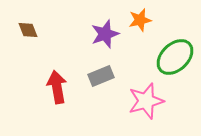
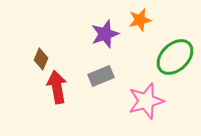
brown diamond: moved 13 px right, 29 px down; rotated 45 degrees clockwise
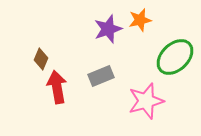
purple star: moved 3 px right, 5 px up
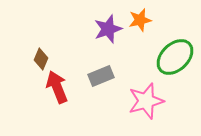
red arrow: rotated 12 degrees counterclockwise
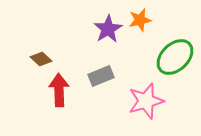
purple star: rotated 12 degrees counterclockwise
brown diamond: rotated 70 degrees counterclockwise
red arrow: moved 2 px right, 3 px down; rotated 20 degrees clockwise
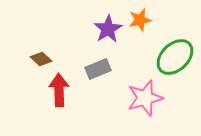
gray rectangle: moved 3 px left, 7 px up
pink star: moved 1 px left, 3 px up
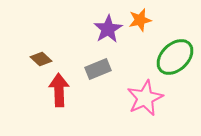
pink star: rotated 9 degrees counterclockwise
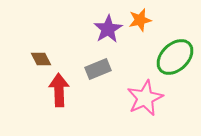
brown diamond: rotated 20 degrees clockwise
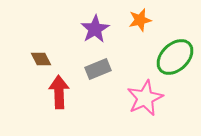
purple star: moved 13 px left
red arrow: moved 2 px down
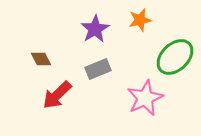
red arrow: moved 2 px left, 3 px down; rotated 132 degrees counterclockwise
